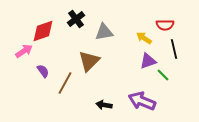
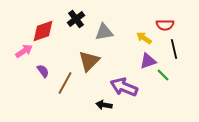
purple arrow: moved 18 px left, 14 px up
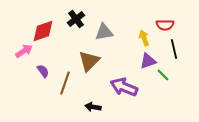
yellow arrow: rotated 35 degrees clockwise
brown line: rotated 10 degrees counterclockwise
black arrow: moved 11 px left, 2 px down
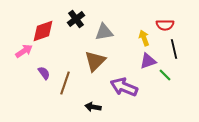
brown triangle: moved 6 px right
purple semicircle: moved 1 px right, 2 px down
green line: moved 2 px right
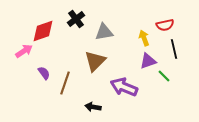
red semicircle: rotated 12 degrees counterclockwise
green line: moved 1 px left, 1 px down
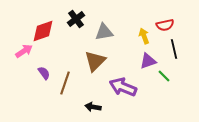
yellow arrow: moved 2 px up
purple arrow: moved 1 px left
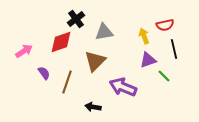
red diamond: moved 18 px right, 11 px down
purple triangle: moved 1 px up
brown line: moved 2 px right, 1 px up
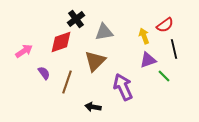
red semicircle: rotated 24 degrees counterclockwise
purple arrow: rotated 44 degrees clockwise
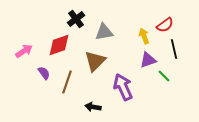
red diamond: moved 2 px left, 3 px down
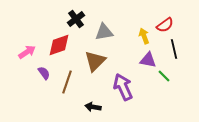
pink arrow: moved 3 px right, 1 px down
purple triangle: rotated 30 degrees clockwise
